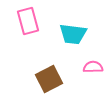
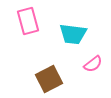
pink semicircle: moved 3 px up; rotated 144 degrees clockwise
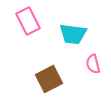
pink rectangle: rotated 12 degrees counterclockwise
pink semicircle: rotated 114 degrees clockwise
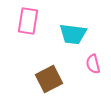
pink rectangle: rotated 36 degrees clockwise
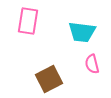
cyan trapezoid: moved 9 px right, 2 px up
pink semicircle: moved 1 px left
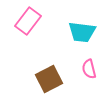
pink rectangle: rotated 28 degrees clockwise
pink semicircle: moved 3 px left, 5 px down
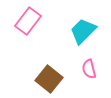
cyan trapezoid: moved 1 px right, 1 px up; rotated 128 degrees clockwise
brown square: rotated 24 degrees counterclockwise
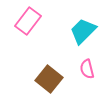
pink semicircle: moved 2 px left
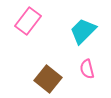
brown square: moved 1 px left
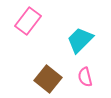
cyan trapezoid: moved 3 px left, 9 px down
pink semicircle: moved 2 px left, 8 px down
